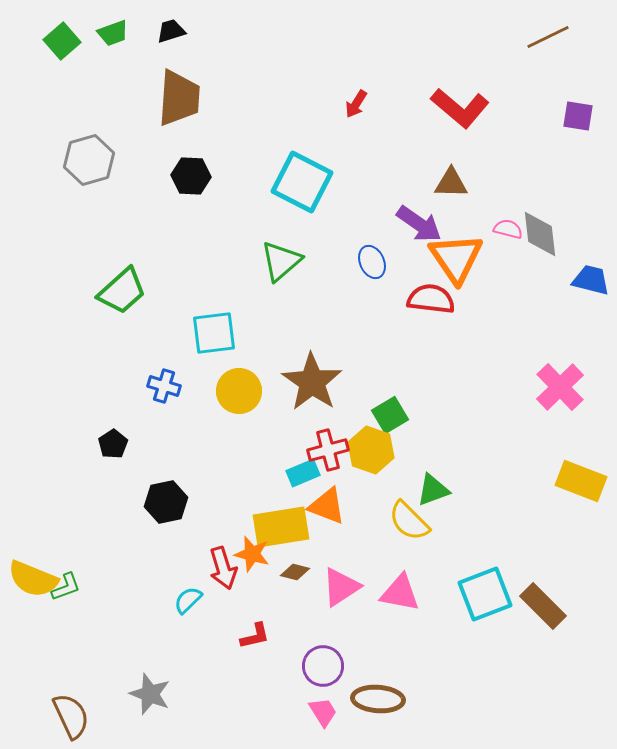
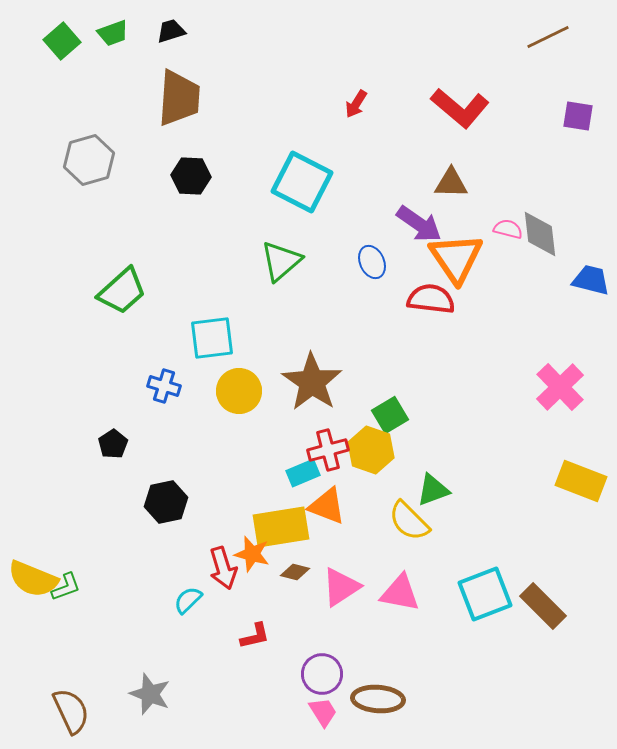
cyan square at (214, 333): moved 2 px left, 5 px down
purple circle at (323, 666): moved 1 px left, 8 px down
brown semicircle at (71, 716): moved 5 px up
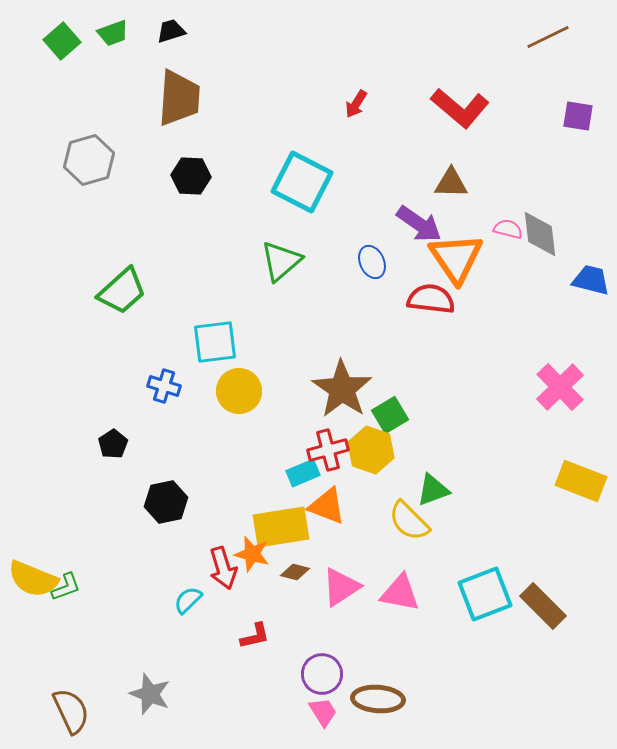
cyan square at (212, 338): moved 3 px right, 4 px down
brown star at (312, 382): moved 30 px right, 7 px down
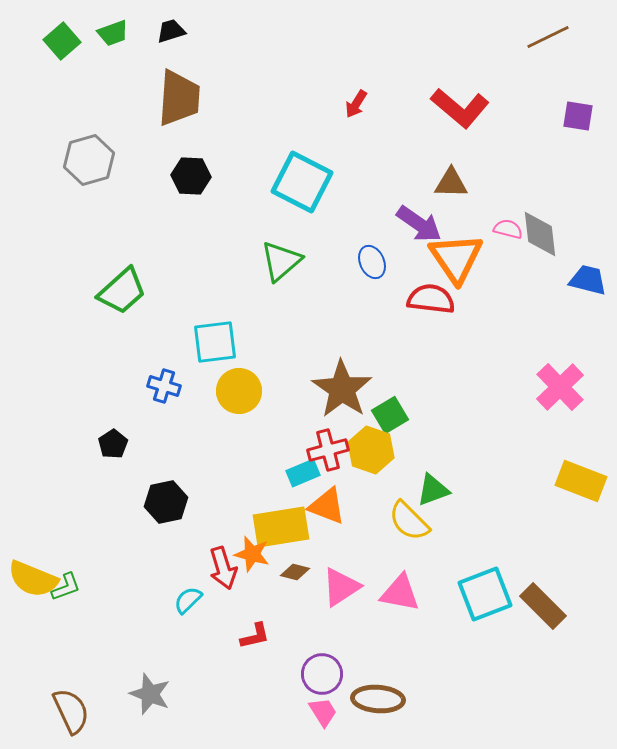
blue trapezoid at (591, 280): moved 3 px left
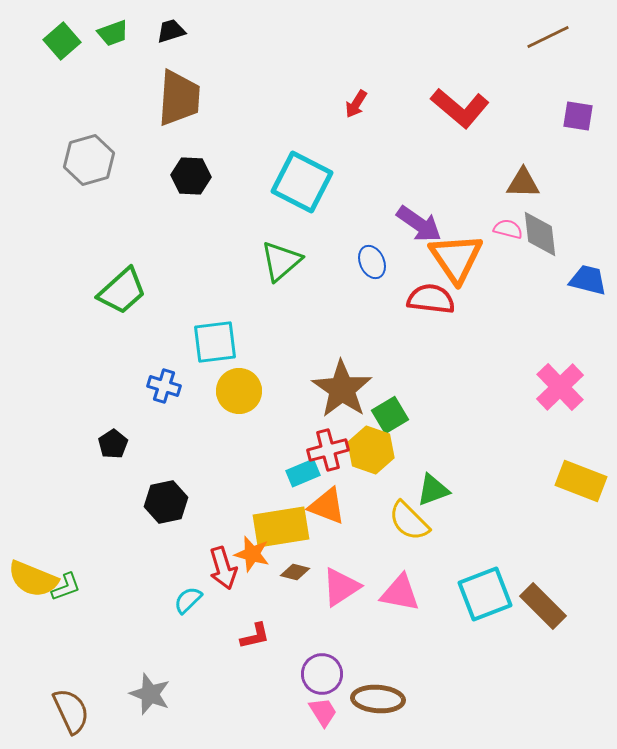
brown triangle at (451, 183): moved 72 px right
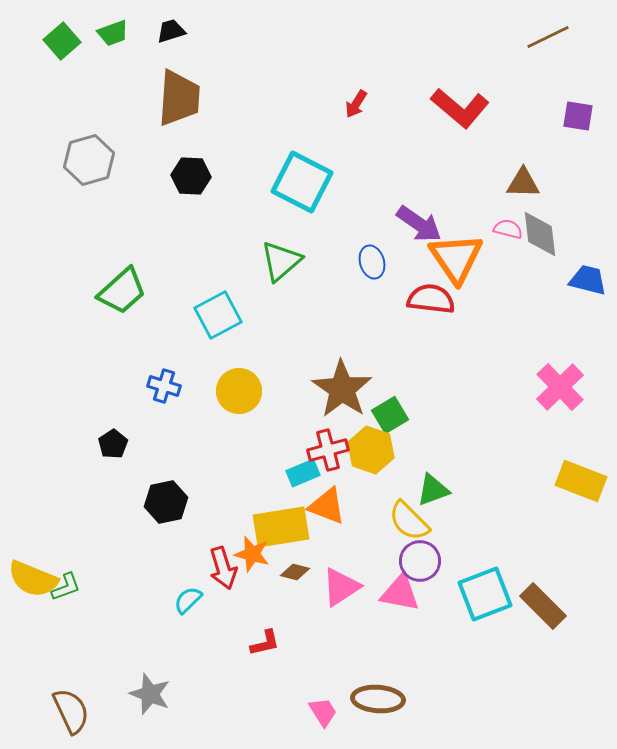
blue ellipse at (372, 262): rotated 8 degrees clockwise
cyan square at (215, 342): moved 3 px right, 27 px up; rotated 21 degrees counterclockwise
red L-shape at (255, 636): moved 10 px right, 7 px down
purple circle at (322, 674): moved 98 px right, 113 px up
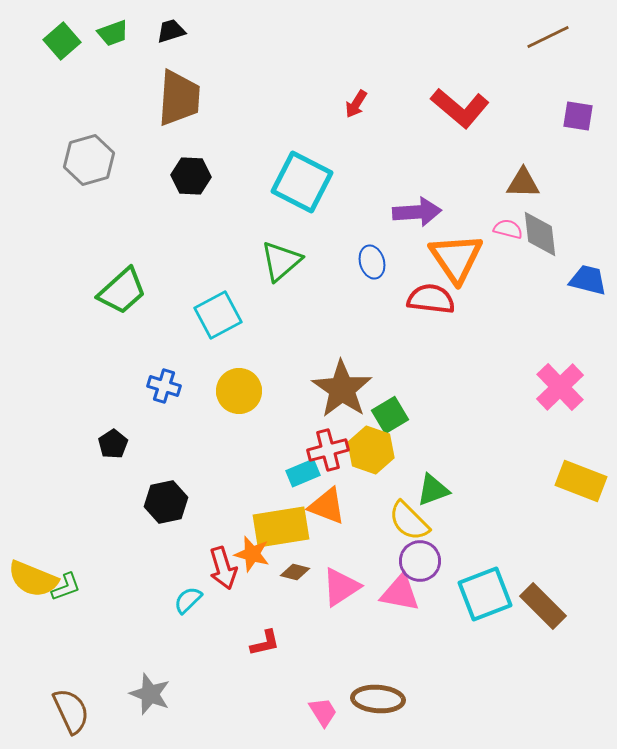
purple arrow at (419, 224): moved 2 px left, 12 px up; rotated 39 degrees counterclockwise
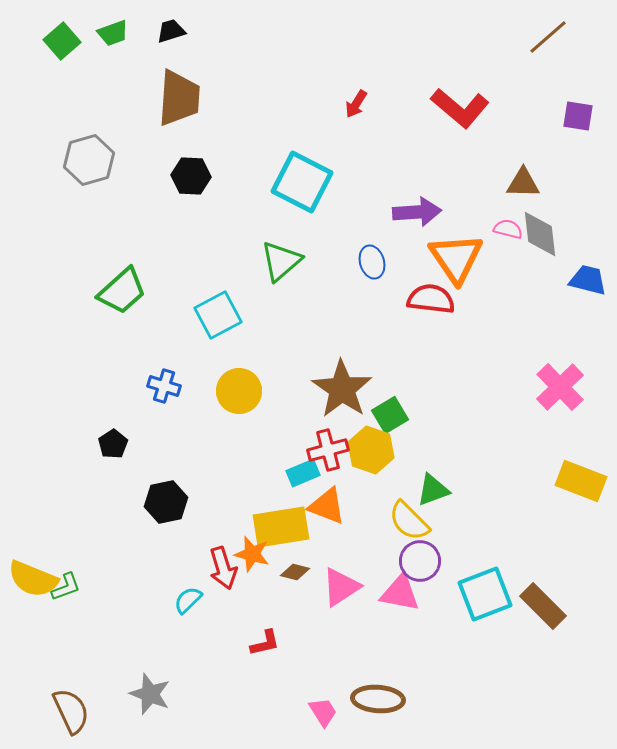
brown line at (548, 37): rotated 15 degrees counterclockwise
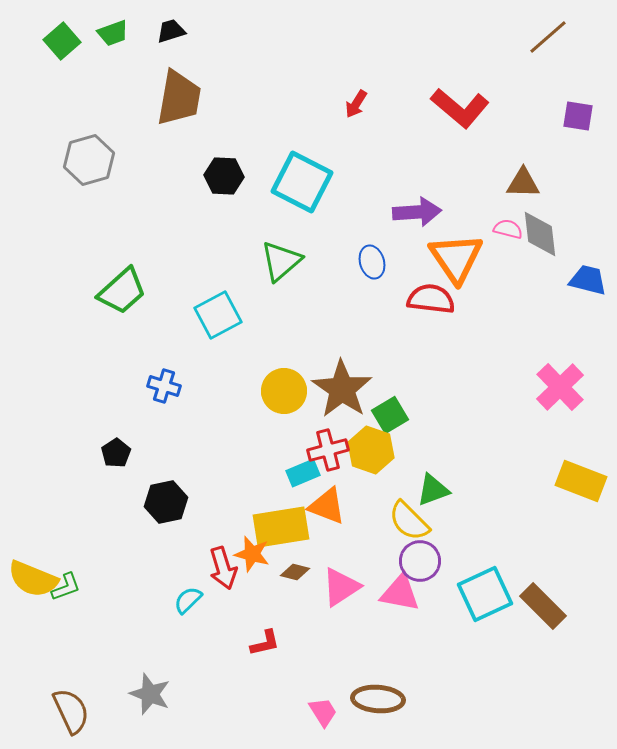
brown trapezoid at (179, 98): rotated 6 degrees clockwise
black hexagon at (191, 176): moved 33 px right
yellow circle at (239, 391): moved 45 px right
black pentagon at (113, 444): moved 3 px right, 9 px down
cyan square at (485, 594): rotated 4 degrees counterclockwise
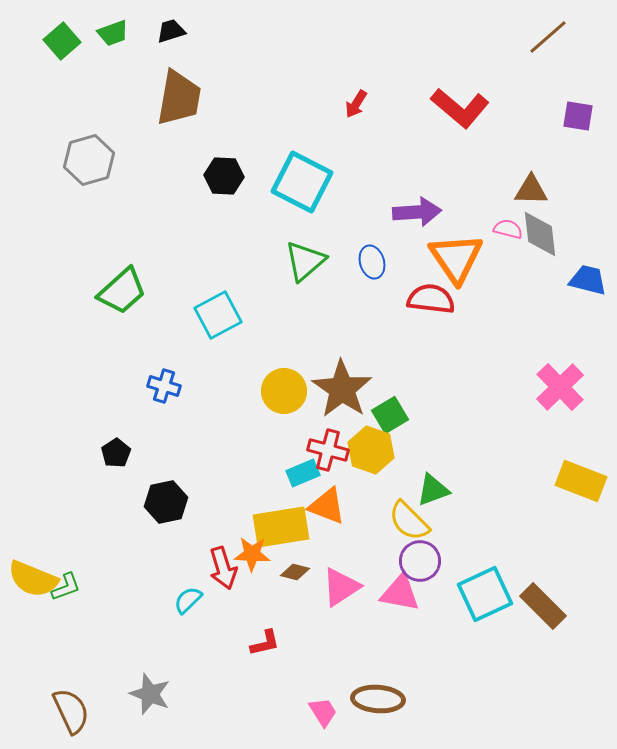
brown triangle at (523, 183): moved 8 px right, 7 px down
green triangle at (281, 261): moved 24 px right
red cross at (328, 450): rotated 30 degrees clockwise
orange star at (252, 554): rotated 12 degrees counterclockwise
